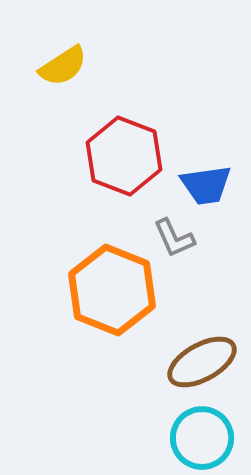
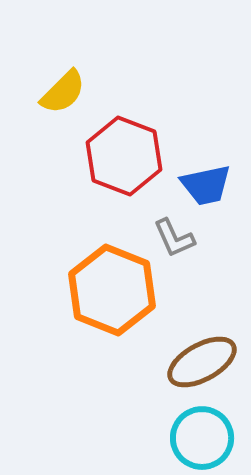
yellow semicircle: moved 26 px down; rotated 12 degrees counterclockwise
blue trapezoid: rotated 4 degrees counterclockwise
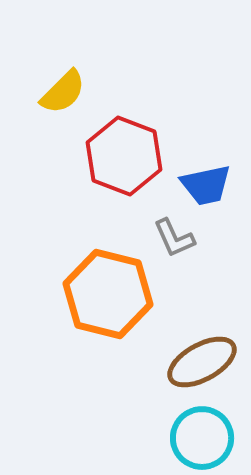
orange hexagon: moved 4 px left, 4 px down; rotated 8 degrees counterclockwise
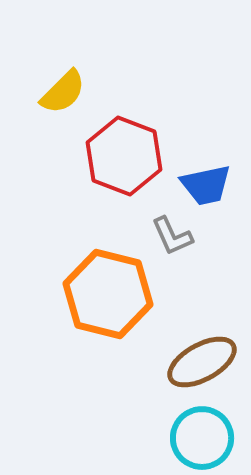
gray L-shape: moved 2 px left, 2 px up
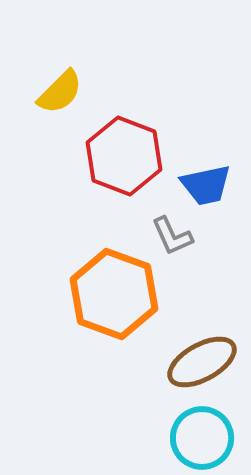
yellow semicircle: moved 3 px left
orange hexagon: moved 6 px right; rotated 6 degrees clockwise
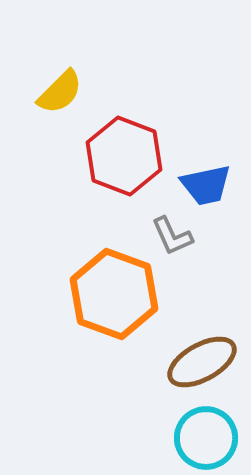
cyan circle: moved 4 px right
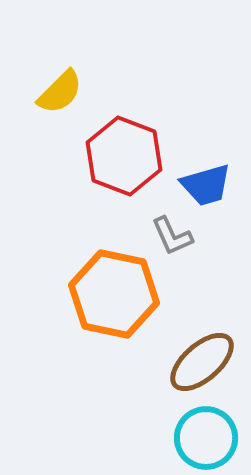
blue trapezoid: rotated 4 degrees counterclockwise
orange hexagon: rotated 8 degrees counterclockwise
brown ellipse: rotated 12 degrees counterclockwise
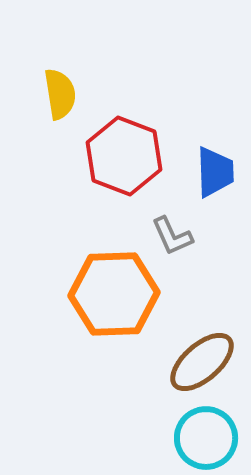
yellow semicircle: moved 2 px down; rotated 54 degrees counterclockwise
blue trapezoid: moved 9 px right, 13 px up; rotated 76 degrees counterclockwise
orange hexagon: rotated 14 degrees counterclockwise
